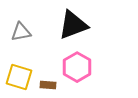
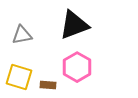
black triangle: moved 1 px right
gray triangle: moved 1 px right, 3 px down
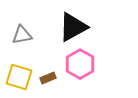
black triangle: moved 1 px left, 2 px down; rotated 8 degrees counterclockwise
pink hexagon: moved 3 px right, 3 px up
brown rectangle: moved 7 px up; rotated 28 degrees counterclockwise
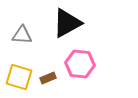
black triangle: moved 6 px left, 4 px up
gray triangle: rotated 15 degrees clockwise
pink hexagon: rotated 24 degrees counterclockwise
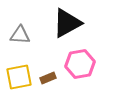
gray triangle: moved 2 px left
pink hexagon: rotated 16 degrees counterclockwise
yellow square: rotated 28 degrees counterclockwise
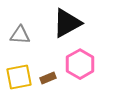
pink hexagon: rotated 20 degrees counterclockwise
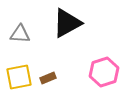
gray triangle: moved 1 px up
pink hexagon: moved 24 px right, 8 px down; rotated 12 degrees clockwise
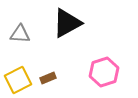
yellow square: moved 1 px left, 3 px down; rotated 16 degrees counterclockwise
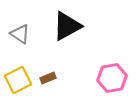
black triangle: moved 3 px down
gray triangle: rotated 30 degrees clockwise
pink hexagon: moved 8 px right, 6 px down; rotated 8 degrees clockwise
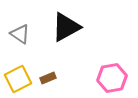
black triangle: moved 1 px left, 1 px down
yellow square: moved 1 px up
